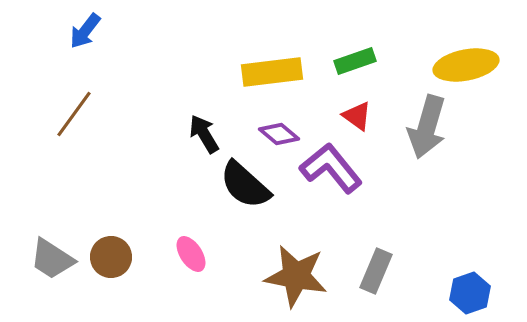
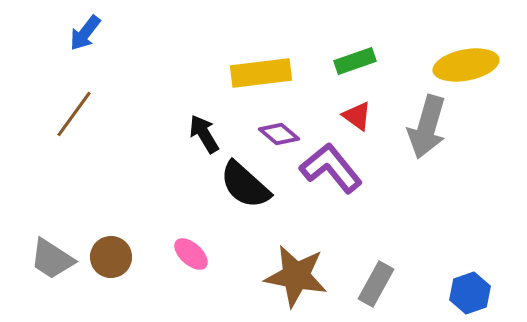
blue arrow: moved 2 px down
yellow rectangle: moved 11 px left, 1 px down
pink ellipse: rotated 15 degrees counterclockwise
gray rectangle: moved 13 px down; rotated 6 degrees clockwise
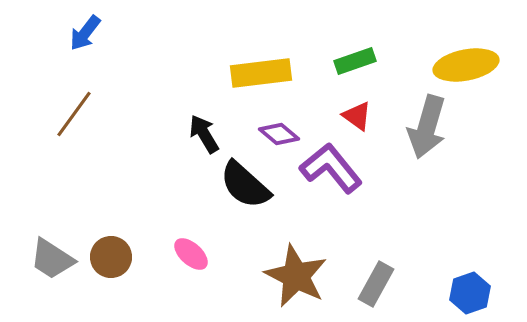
brown star: rotated 16 degrees clockwise
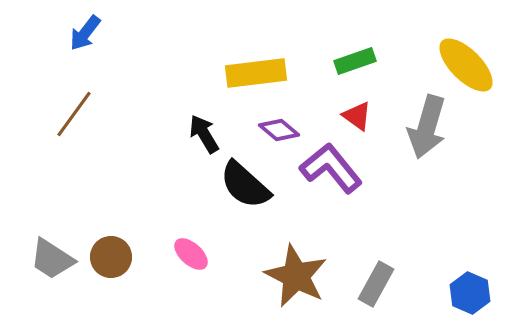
yellow ellipse: rotated 56 degrees clockwise
yellow rectangle: moved 5 px left
purple diamond: moved 4 px up
blue hexagon: rotated 18 degrees counterclockwise
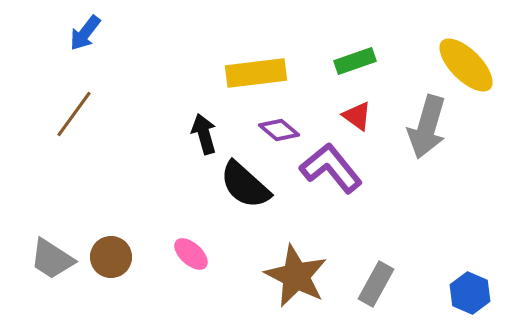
black arrow: rotated 15 degrees clockwise
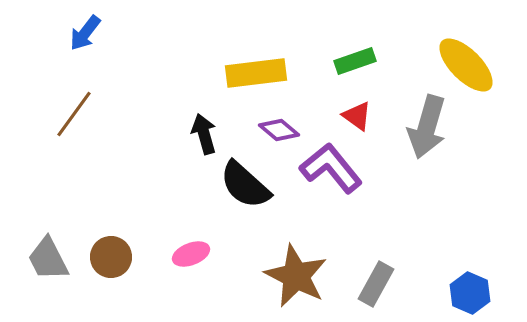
pink ellipse: rotated 63 degrees counterclockwise
gray trapezoid: moved 4 px left; rotated 30 degrees clockwise
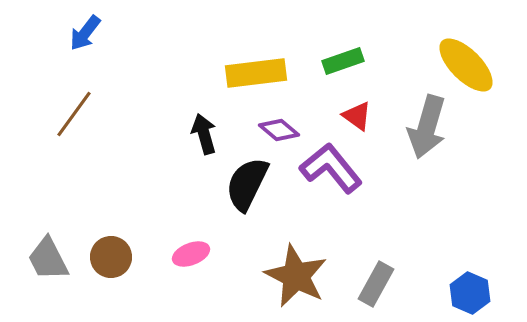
green rectangle: moved 12 px left
black semicircle: moved 2 px right, 1 px up; rotated 74 degrees clockwise
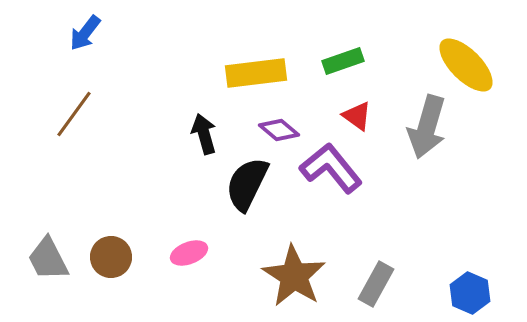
pink ellipse: moved 2 px left, 1 px up
brown star: moved 2 px left; rotated 6 degrees clockwise
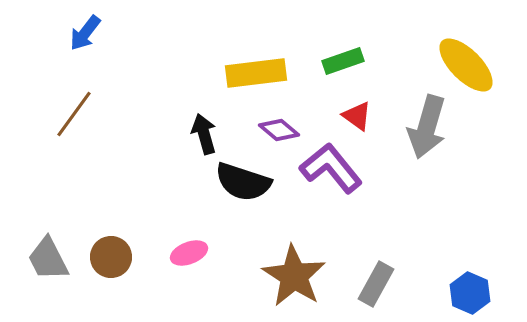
black semicircle: moved 4 px left, 2 px up; rotated 98 degrees counterclockwise
